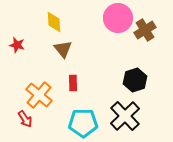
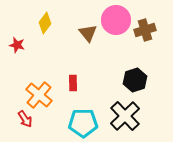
pink circle: moved 2 px left, 2 px down
yellow diamond: moved 9 px left, 1 px down; rotated 40 degrees clockwise
brown cross: rotated 15 degrees clockwise
brown triangle: moved 25 px right, 16 px up
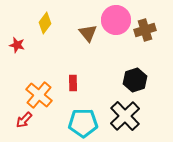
red arrow: moved 1 px left, 1 px down; rotated 78 degrees clockwise
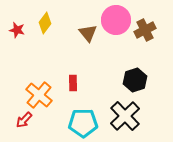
brown cross: rotated 10 degrees counterclockwise
red star: moved 15 px up
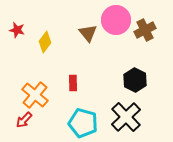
yellow diamond: moved 19 px down
black hexagon: rotated 15 degrees counterclockwise
orange cross: moved 4 px left
black cross: moved 1 px right, 1 px down
cyan pentagon: rotated 16 degrees clockwise
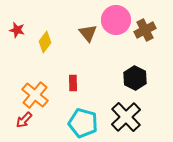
black hexagon: moved 2 px up
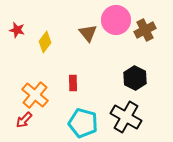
black cross: rotated 16 degrees counterclockwise
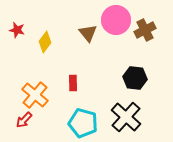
black hexagon: rotated 20 degrees counterclockwise
black cross: rotated 12 degrees clockwise
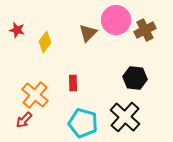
brown triangle: rotated 24 degrees clockwise
black cross: moved 1 px left
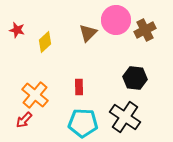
yellow diamond: rotated 10 degrees clockwise
red rectangle: moved 6 px right, 4 px down
black cross: rotated 8 degrees counterclockwise
cyan pentagon: rotated 12 degrees counterclockwise
